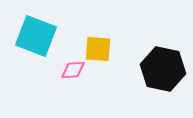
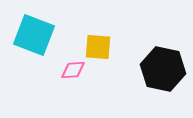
cyan square: moved 2 px left, 1 px up
yellow square: moved 2 px up
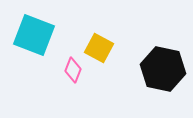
yellow square: moved 1 px right, 1 px down; rotated 24 degrees clockwise
pink diamond: rotated 65 degrees counterclockwise
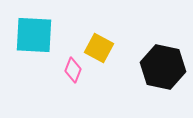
cyan square: rotated 18 degrees counterclockwise
black hexagon: moved 2 px up
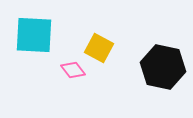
pink diamond: rotated 60 degrees counterclockwise
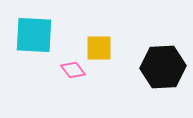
yellow square: rotated 28 degrees counterclockwise
black hexagon: rotated 15 degrees counterclockwise
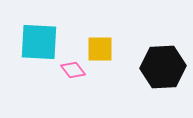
cyan square: moved 5 px right, 7 px down
yellow square: moved 1 px right, 1 px down
